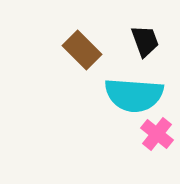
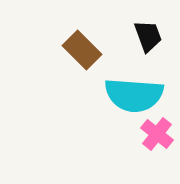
black trapezoid: moved 3 px right, 5 px up
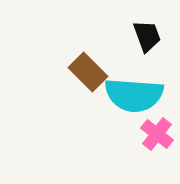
black trapezoid: moved 1 px left
brown rectangle: moved 6 px right, 22 px down
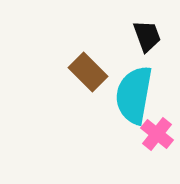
cyan semicircle: rotated 96 degrees clockwise
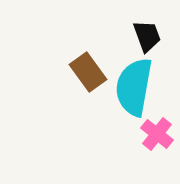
brown rectangle: rotated 9 degrees clockwise
cyan semicircle: moved 8 px up
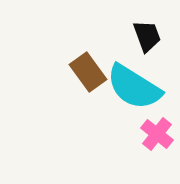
cyan semicircle: rotated 68 degrees counterclockwise
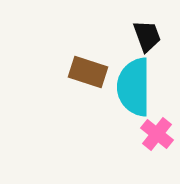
brown rectangle: rotated 36 degrees counterclockwise
cyan semicircle: rotated 58 degrees clockwise
